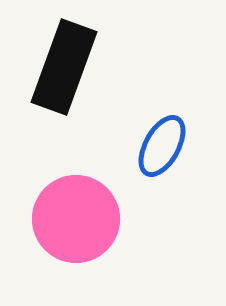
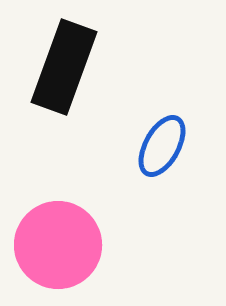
pink circle: moved 18 px left, 26 px down
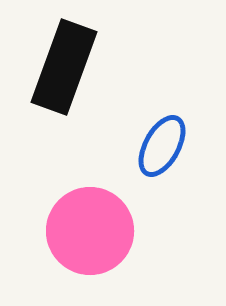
pink circle: moved 32 px right, 14 px up
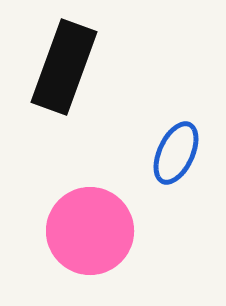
blue ellipse: moved 14 px right, 7 px down; rotated 4 degrees counterclockwise
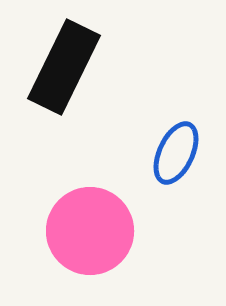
black rectangle: rotated 6 degrees clockwise
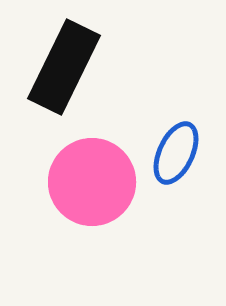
pink circle: moved 2 px right, 49 px up
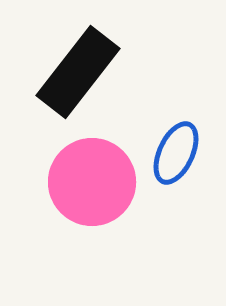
black rectangle: moved 14 px right, 5 px down; rotated 12 degrees clockwise
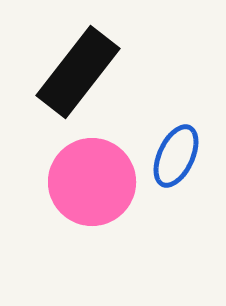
blue ellipse: moved 3 px down
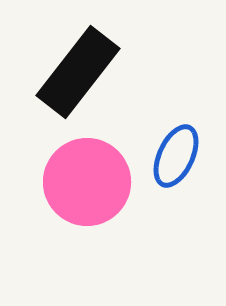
pink circle: moved 5 px left
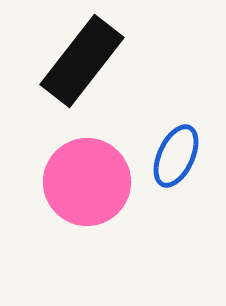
black rectangle: moved 4 px right, 11 px up
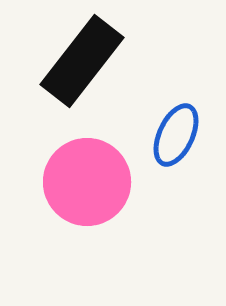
blue ellipse: moved 21 px up
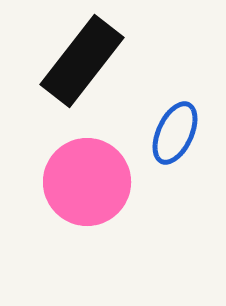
blue ellipse: moved 1 px left, 2 px up
